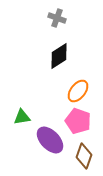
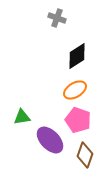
black diamond: moved 18 px right
orange ellipse: moved 3 px left, 1 px up; rotated 20 degrees clockwise
pink pentagon: moved 1 px up
brown diamond: moved 1 px right, 1 px up
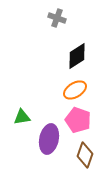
purple ellipse: moved 1 px left, 1 px up; rotated 56 degrees clockwise
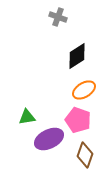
gray cross: moved 1 px right, 1 px up
orange ellipse: moved 9 px right
green triangle: moved 5 px right
purple ellipse: rotated 52 degrees clockwise
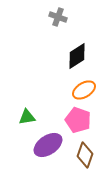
purple ellipse: moved 1 px left, 6 px down; rotated 8 degrees counterclockwise
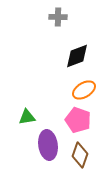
gray cross: rotated 18 degrees counterclockwise
black diamond: rotated 12 degrees clockwise
purple ellipse: rotated 64 degrees counterclockwise
brown diamond: moved 5 px left
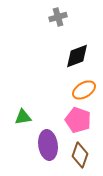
gray cross: rotated 18 degrees counterclockwise
green triangle: moved 4 px left
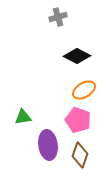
black diamond: rotated 48 degrees clockwise
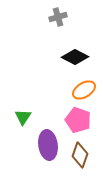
black diamond: moved 2 px left, 1 px down
green triangle: rotated 48 degrees counterclockwise
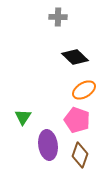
gray cross: rotated 18 degrees clockwise
black diamond: rotated 16 degrees clockwise
pink pentagon: moved 1 px left
